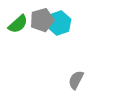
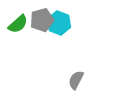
cyan hexagon: rotated 20 degrees counterclockwise
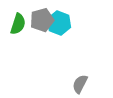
green semicircle: rotated 30 degrees counterclockwise
gray semicircle: moved 4 px right, 4 px down
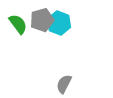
green semicircle: rotated 55 degrees counterclockwise
gray semicircle: moved 16 px left
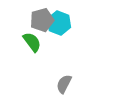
green semicircle: moved 14 px right, 18 px down
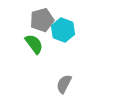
cyan hexagon: moved 4 px right, 7 px down
green semicircle: moved 2 px right, 2 px down
